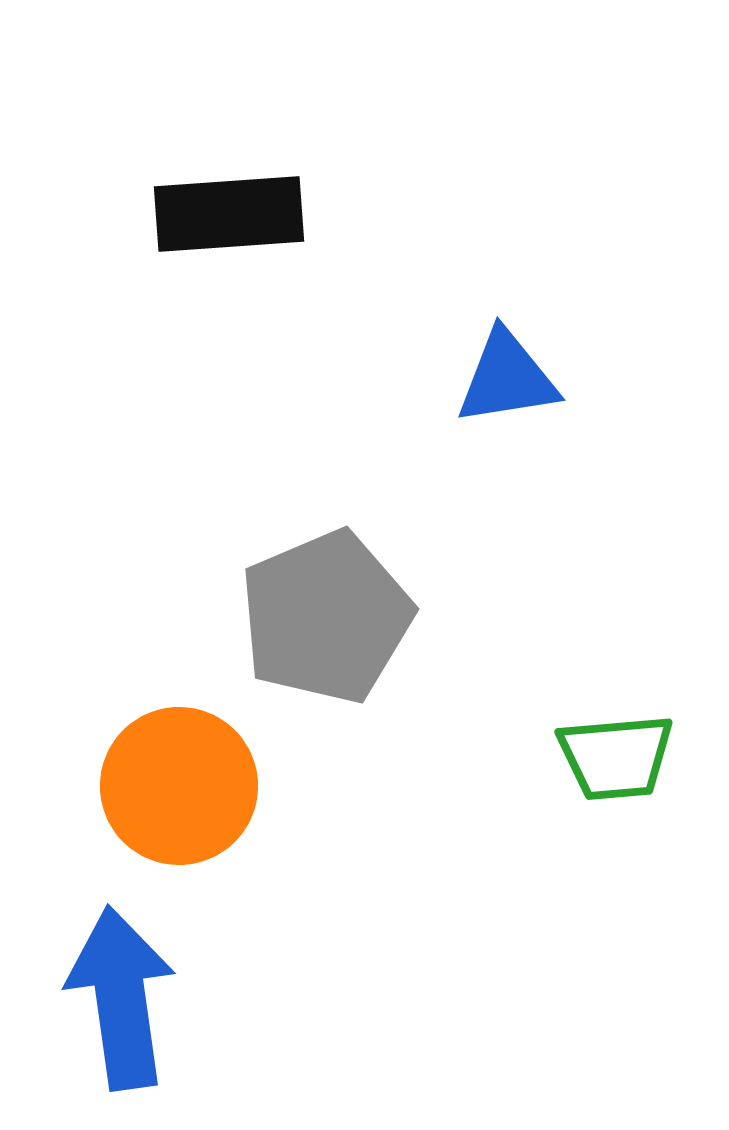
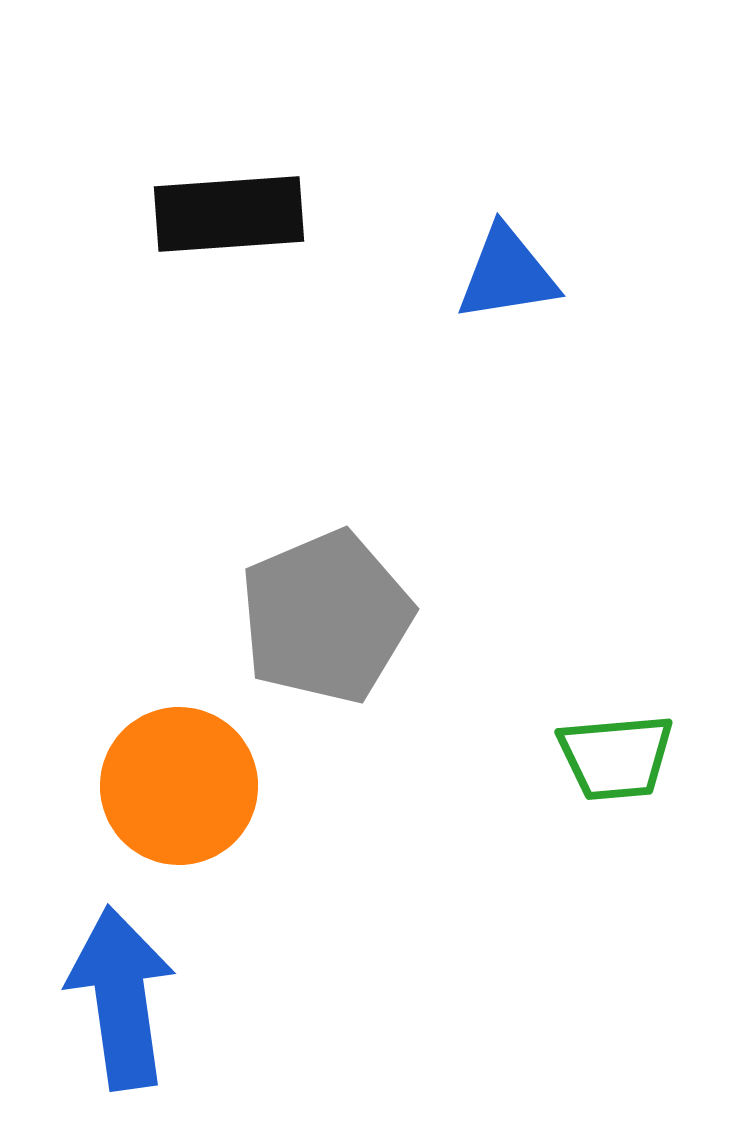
blue triangle: moved 104 px up
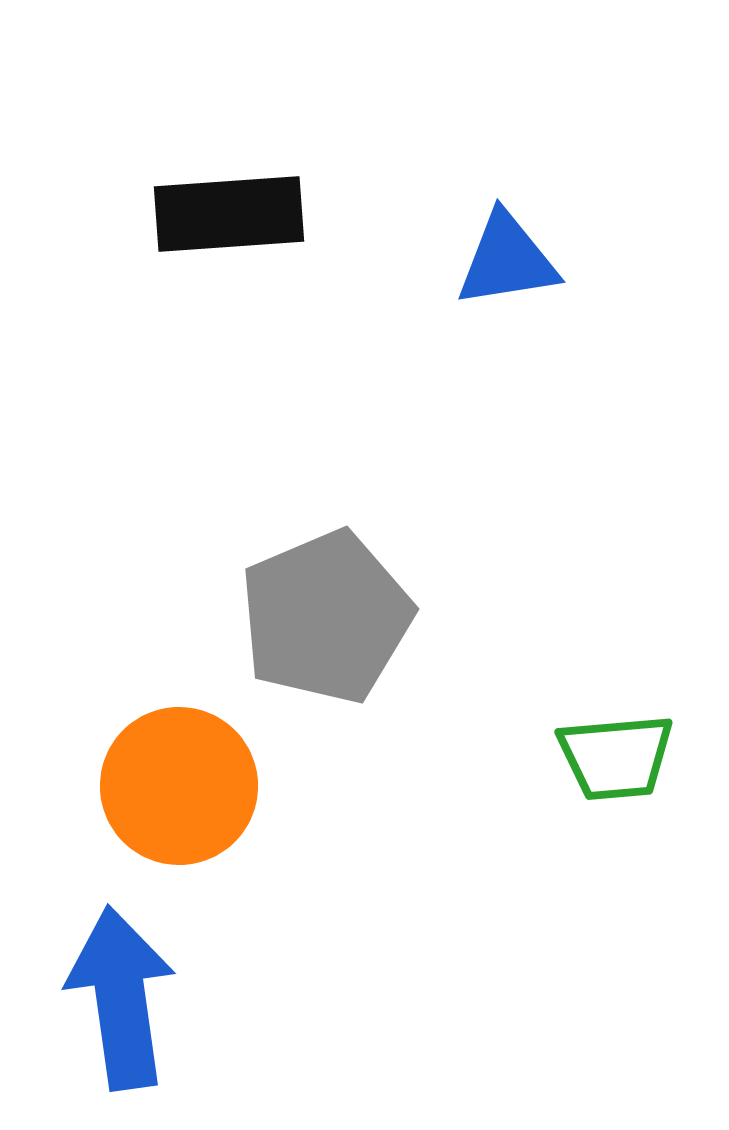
blue triangle: moved 14 px up
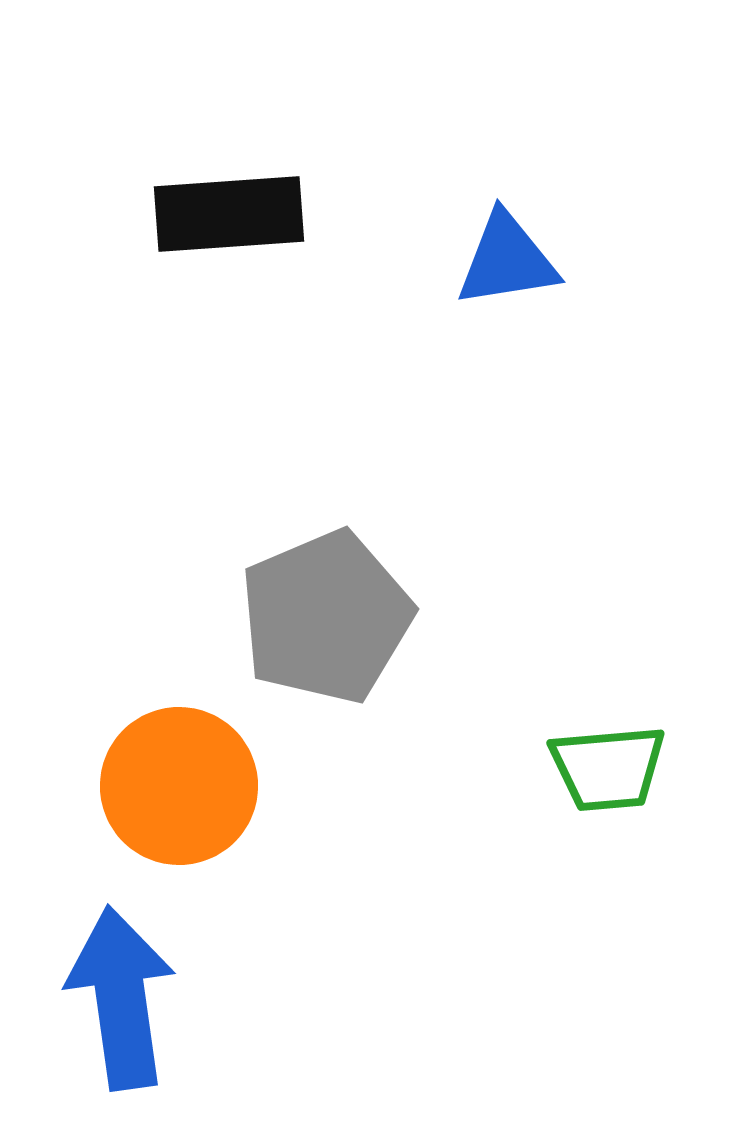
green trapezoid: moved 8 px left, 11 px down
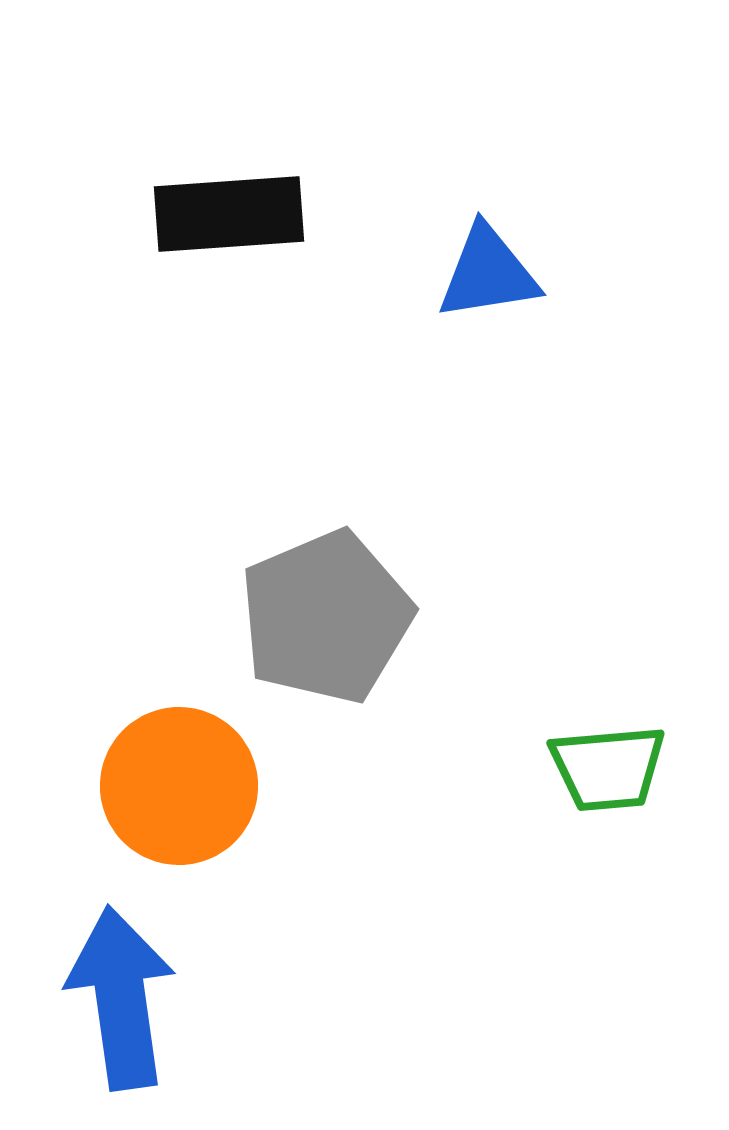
blue triangle: moved 19 px left, 13 px down
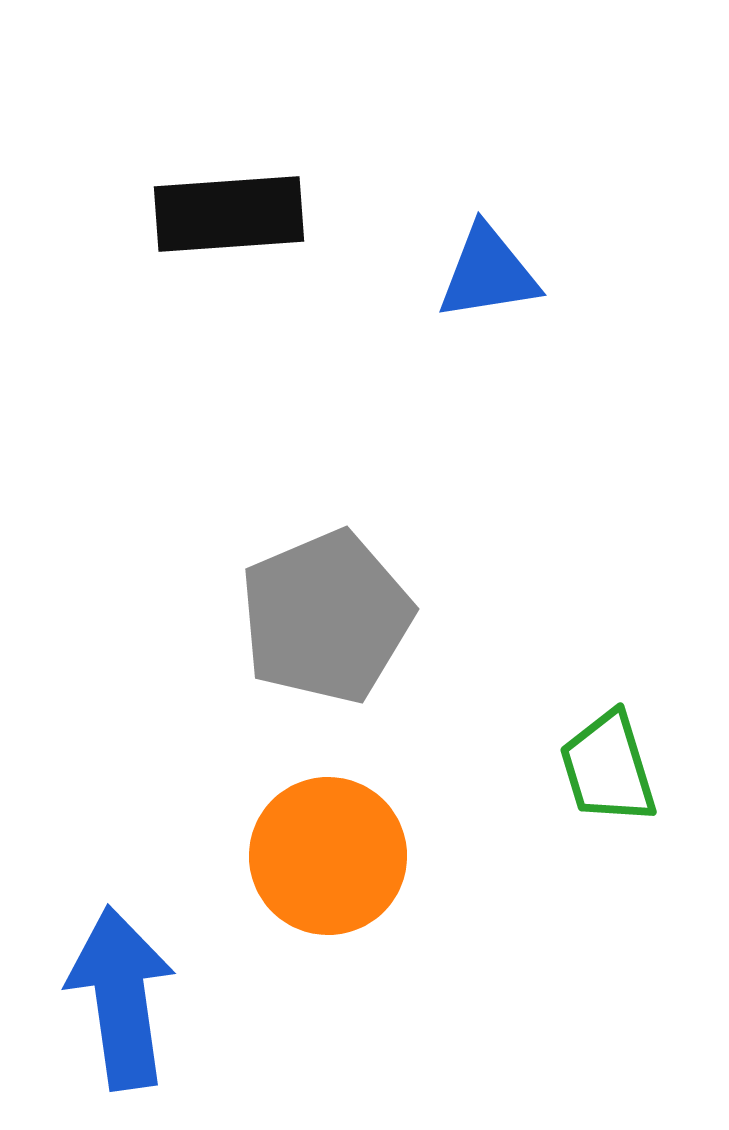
green trapezoid: rotated 78 degrees clockwise
orange circle: moved 149 px right, 70 px down
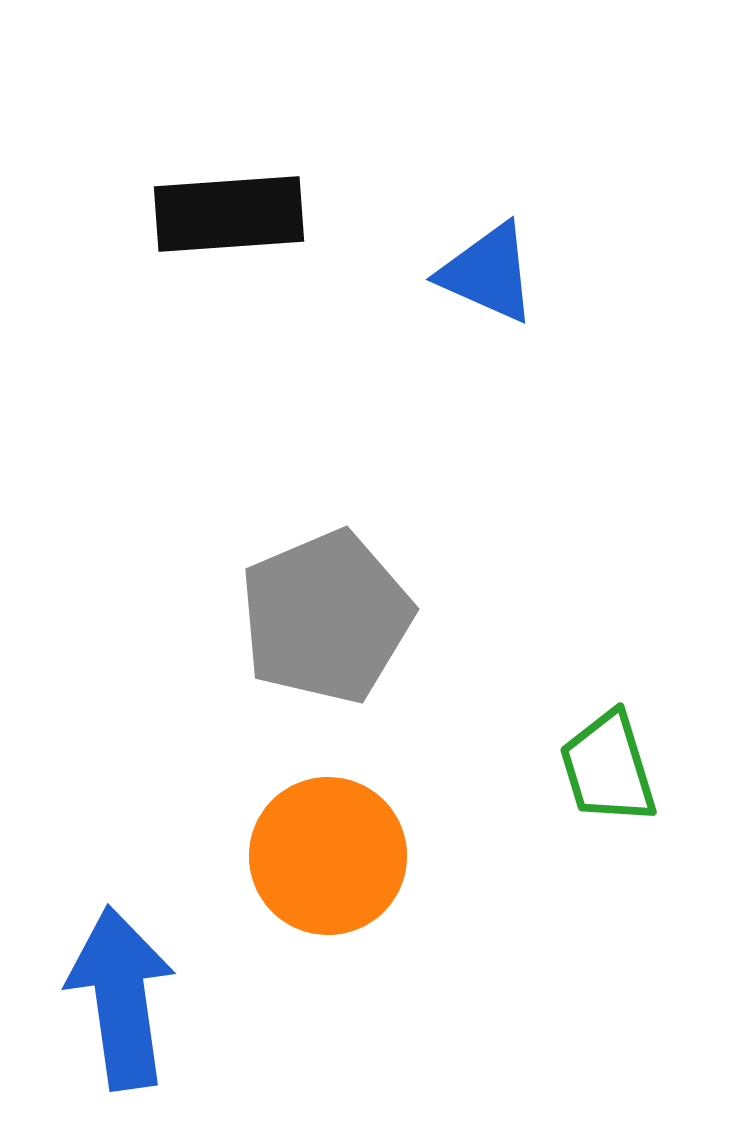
blue triangle: rotated 33 degrees clockwise
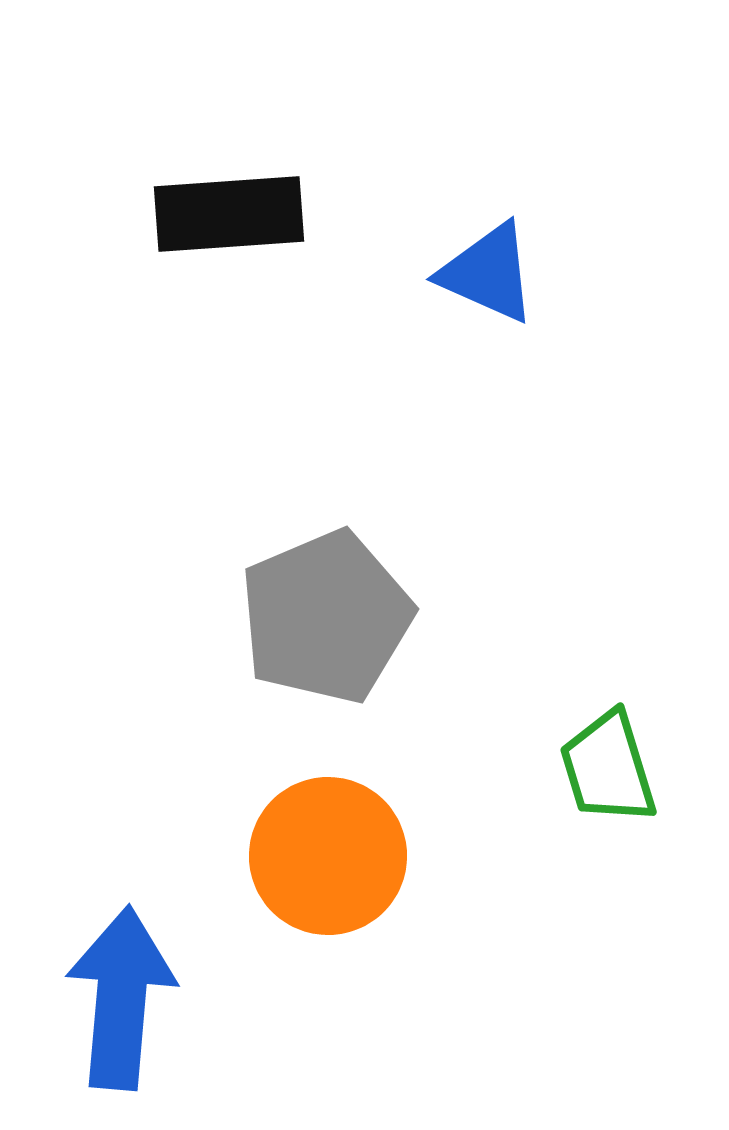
blue arrow: rotated 13 degrees clockwise
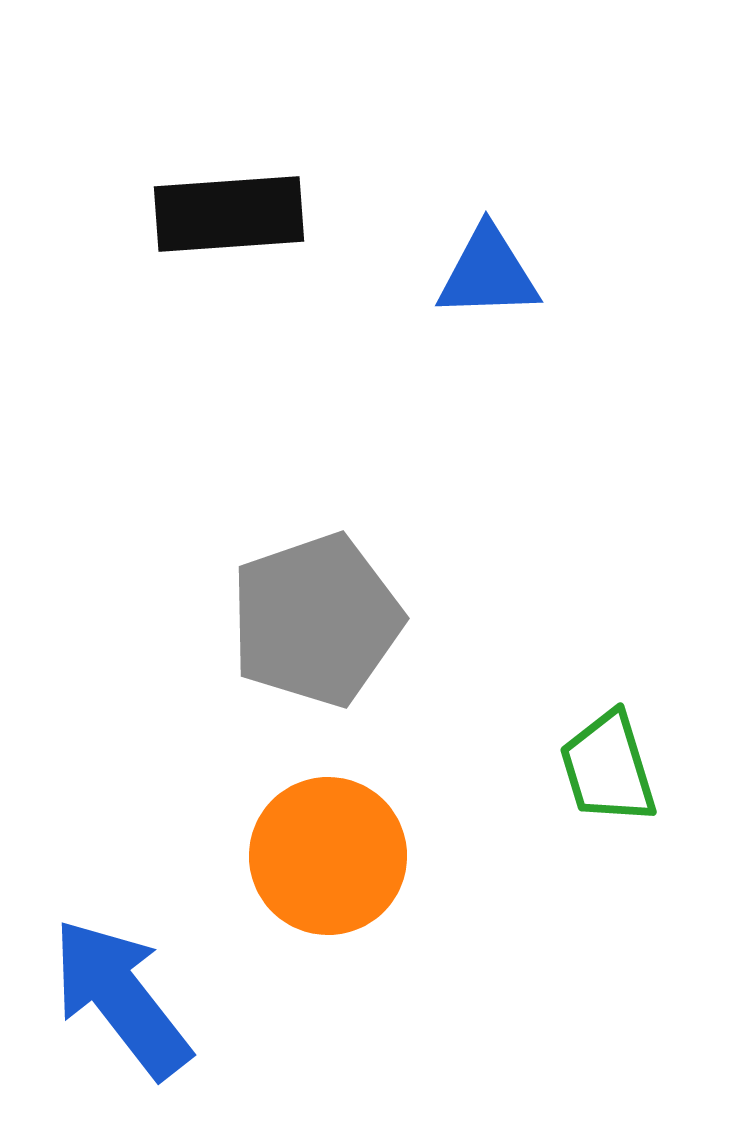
blue triangle: rotated 26 degrees counterclockwise
gray pentagon: moved 10 px left, 3 px down; rotated 4 degrees clockwise
blue arrow: rotated 43 degrees counterclockwise
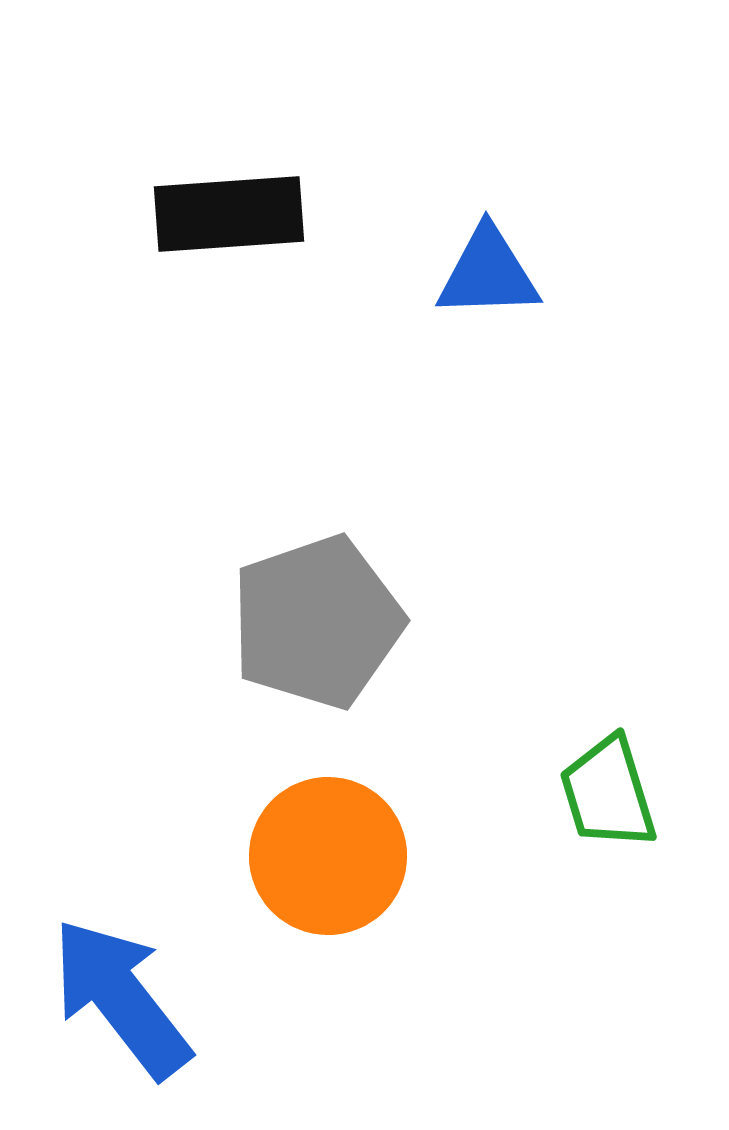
gray pentagon: moved 1 px right, 2 px down
green trapezoid: moved 25 px down
